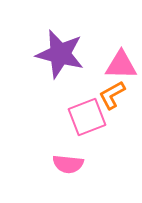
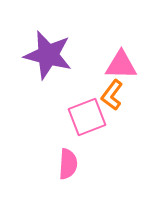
purple star: moved 12 px left, 1 px down
orange L-shape: rotated 24 degrees counterclockwise
pink semicircle: rotated 92 degrees counterclockwise
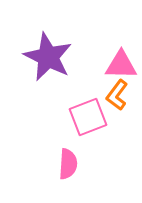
purple star: moved 2 px down; rotated 12 degrees clockwise
orange L-shape: moved 5 px right
pink square: moved 1 px right
